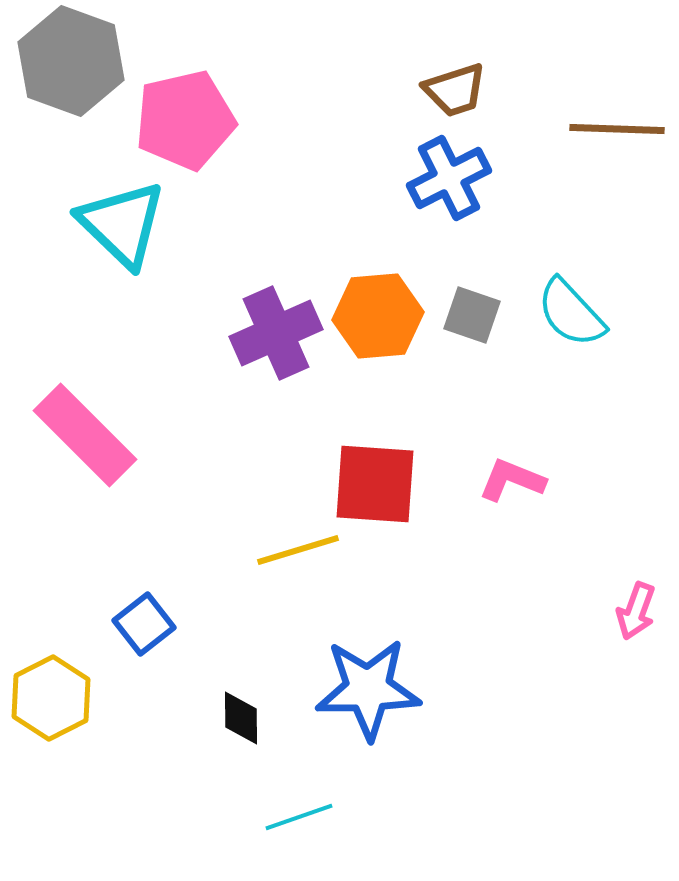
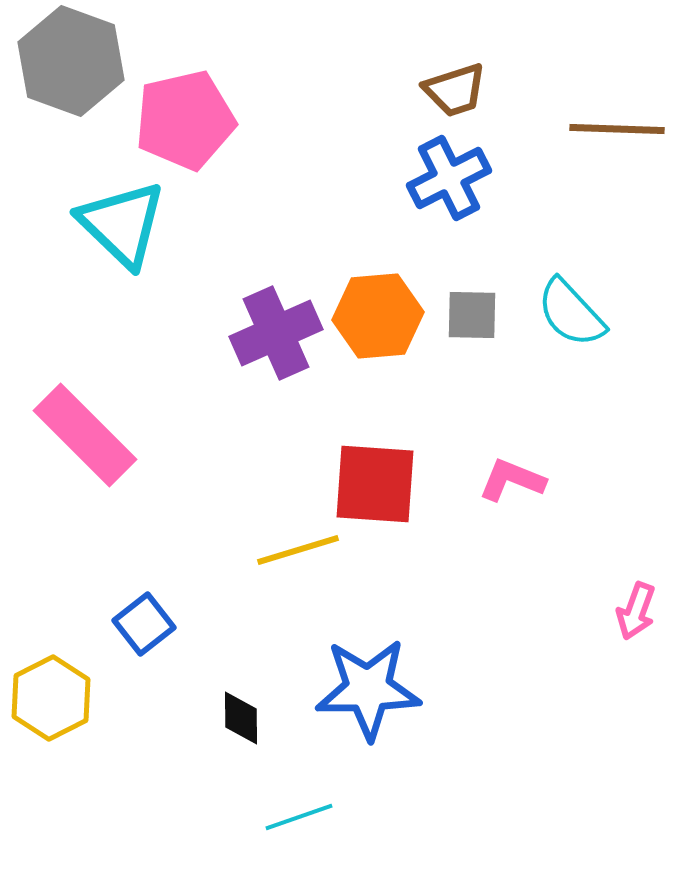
gray square: rotated 18 degrees counterclockwise
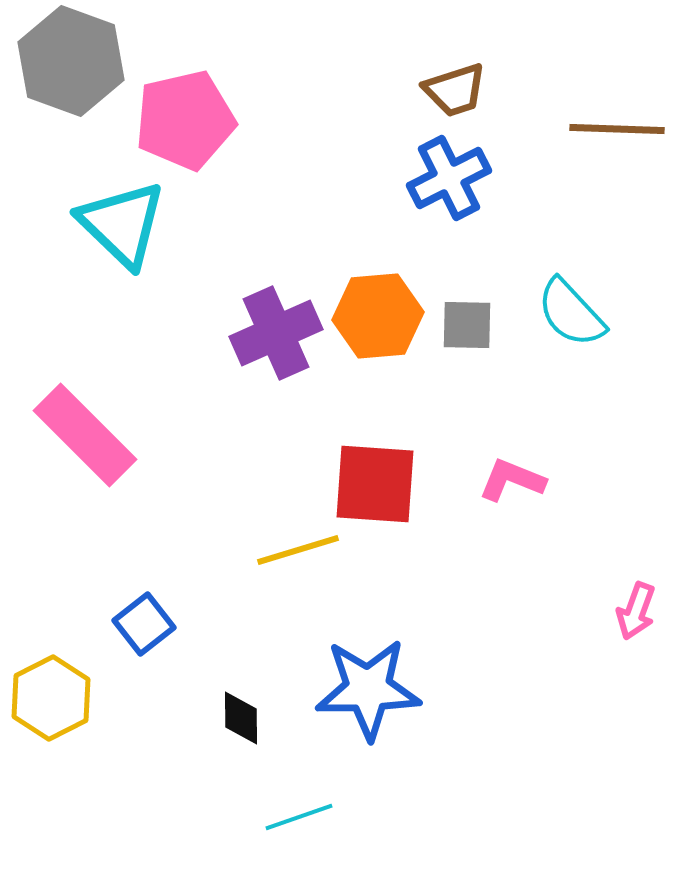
gray square: moved 5 px left, 10 px down
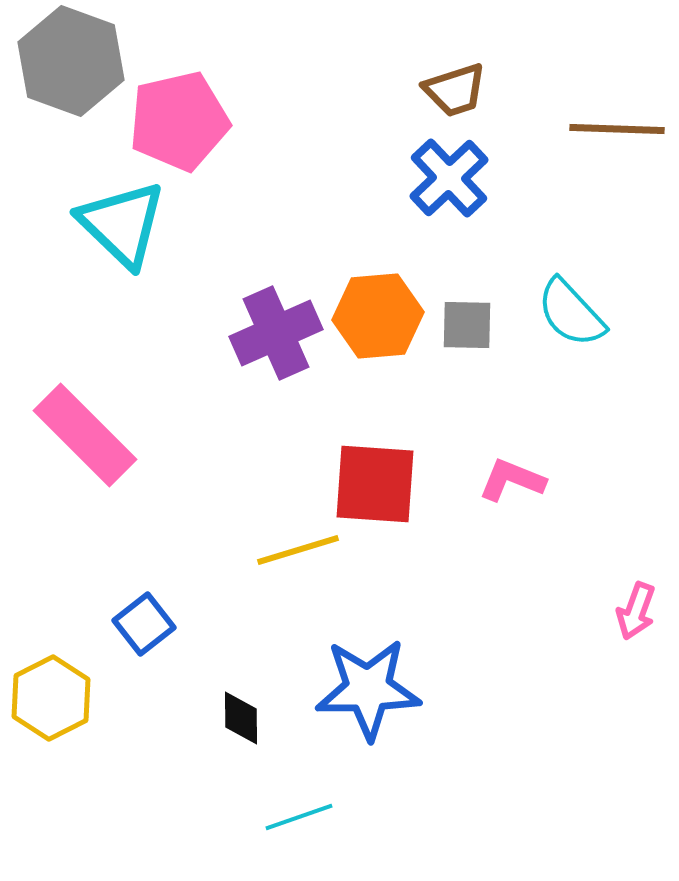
pink pentagon: moved 6 px left, 1 px down
blue cross: rotated 16 degrees counterclockwise
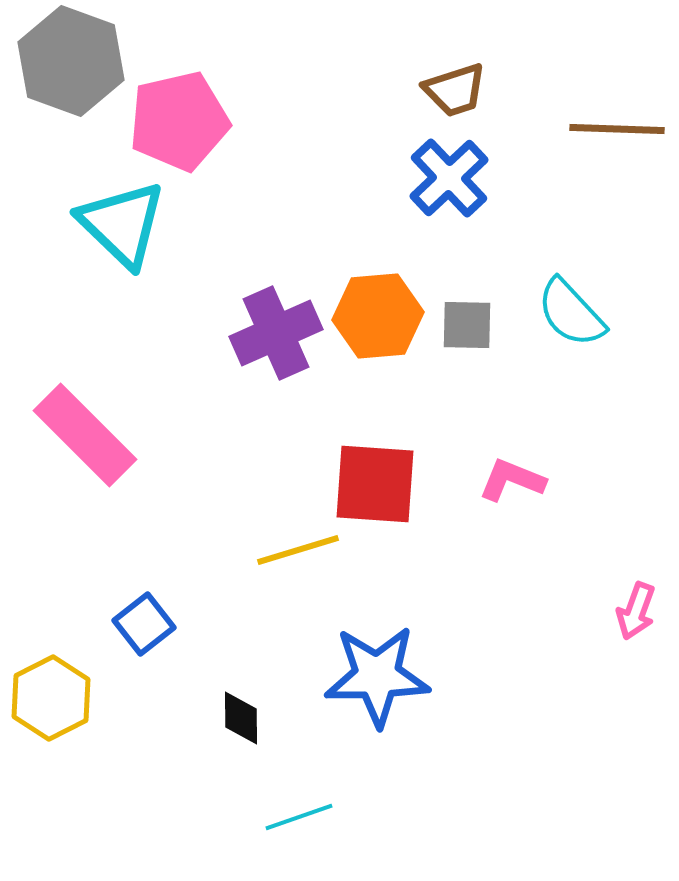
blue star: moved 9 px right, 13 px up
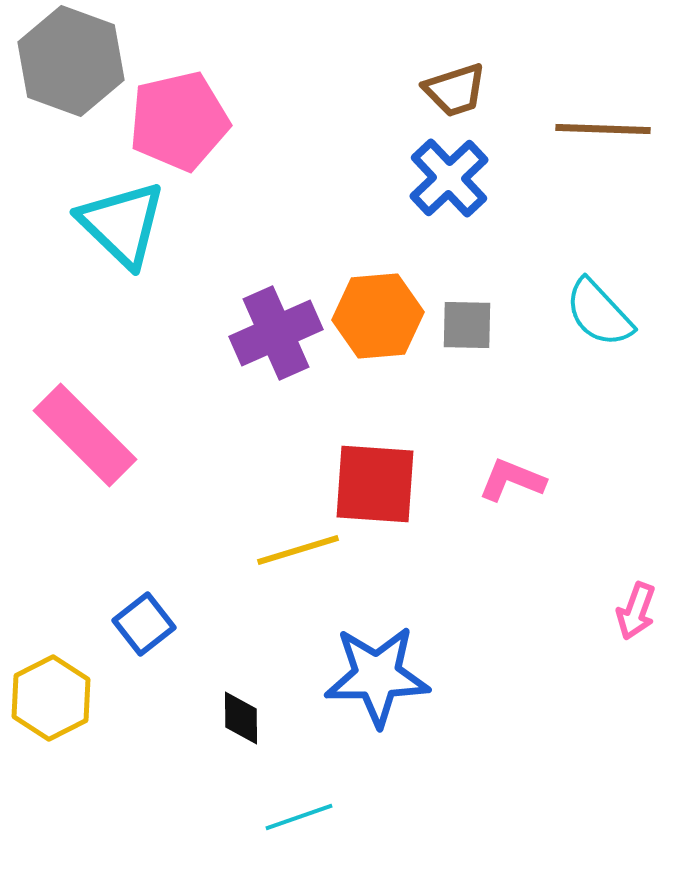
brown line: moved 14 px left
cyan semicircle: moved 28 px right
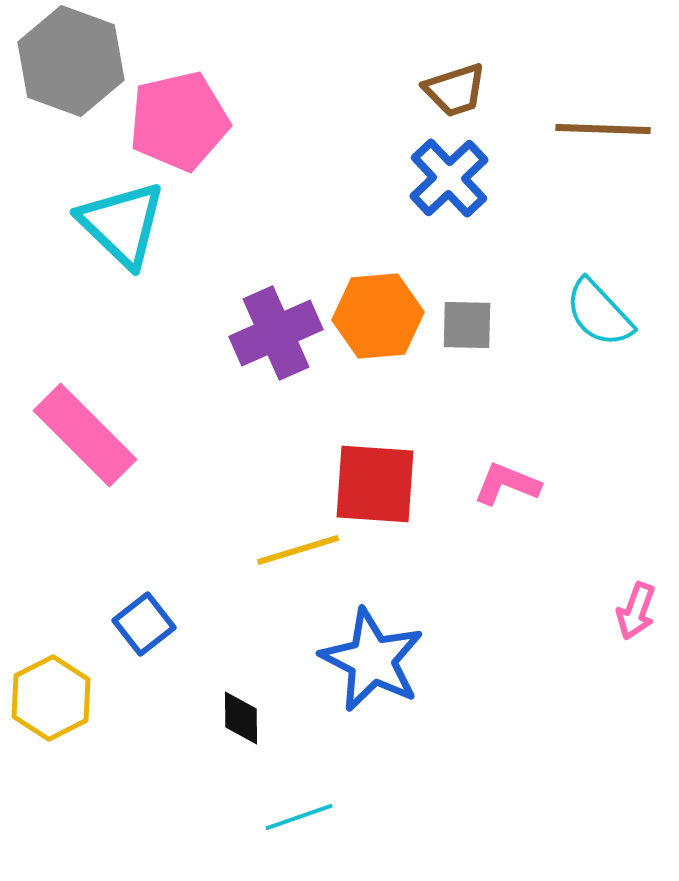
pink L-shape: moved 5 px left, 4 px down
blue star: moved 5 px left, 16 px up; rotated 28 degrees clockwise
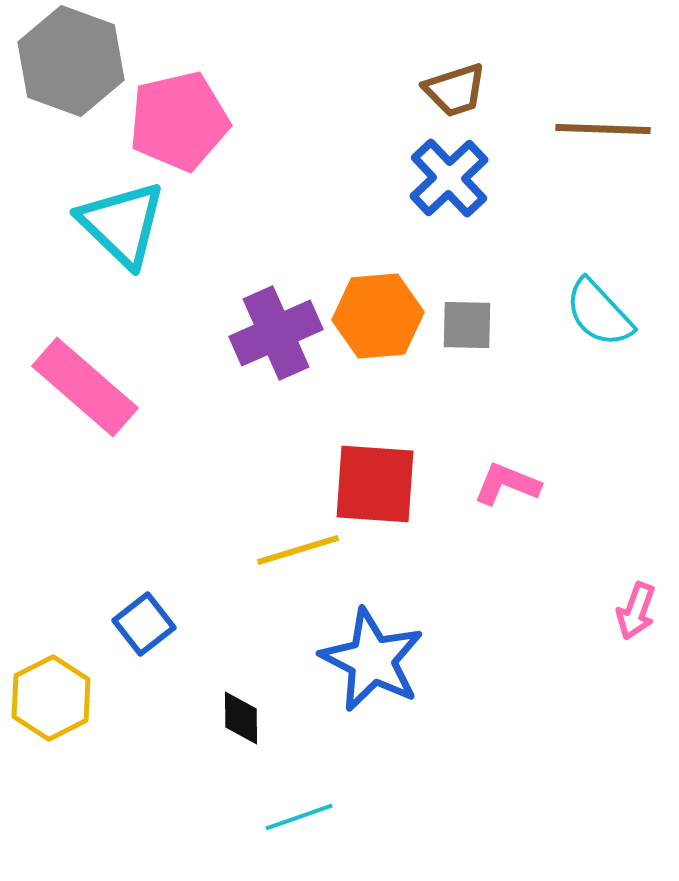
pink rectangle: moved 48 px up; rotated 4 degrees counterclockwise
